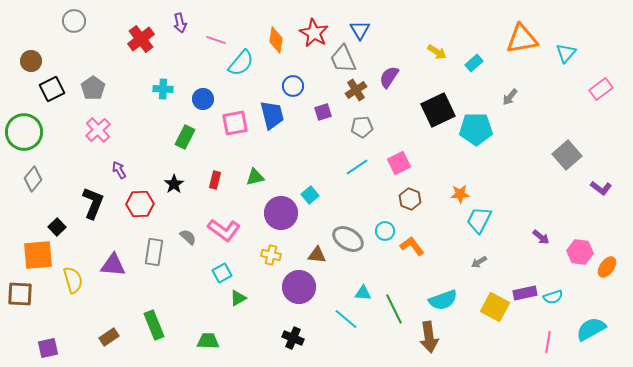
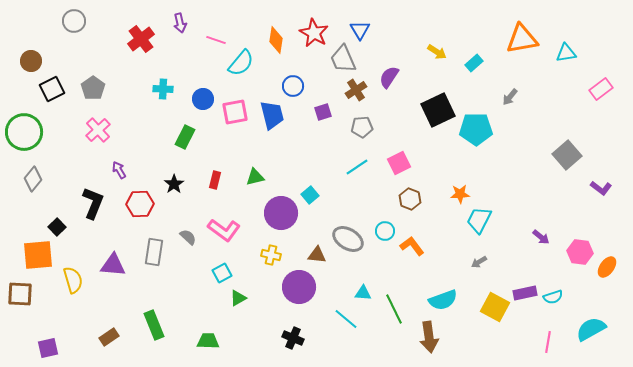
cyan triangle at (566, 53): rotated 40 degrees clockwise
pink square at (235, 123): moved 11 px up
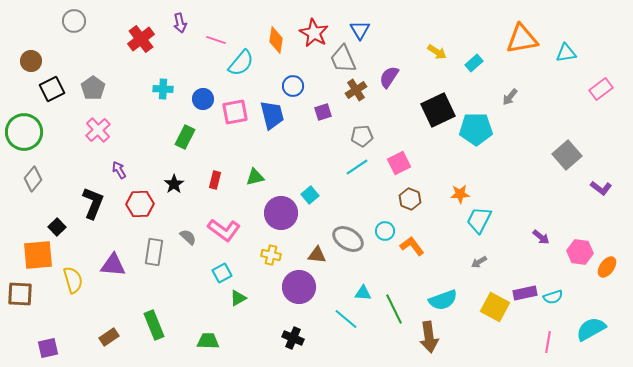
gray pentagon at (362, 127): moved 9 px down
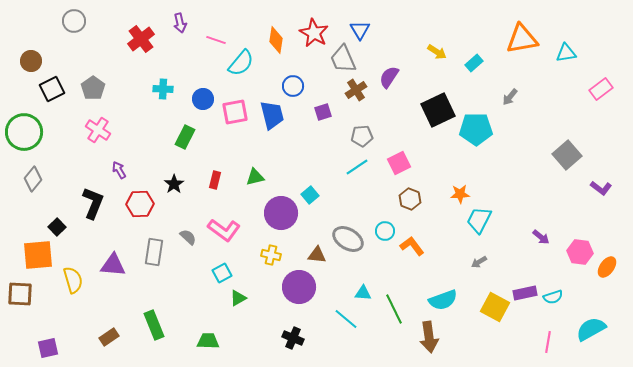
pink cross at (98, 130): rotated 15 degrees counterclockwise
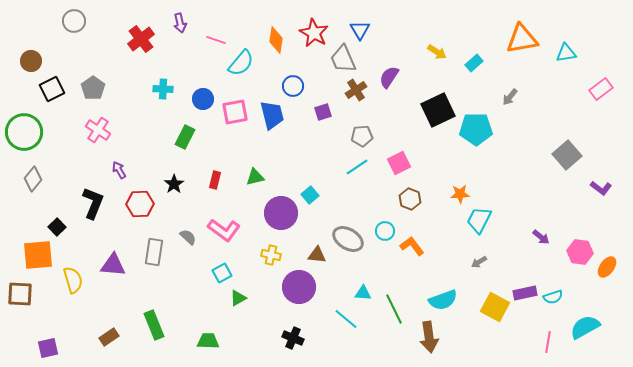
cyan semicircle at (591, 329): moved 6 px left, 2 px up
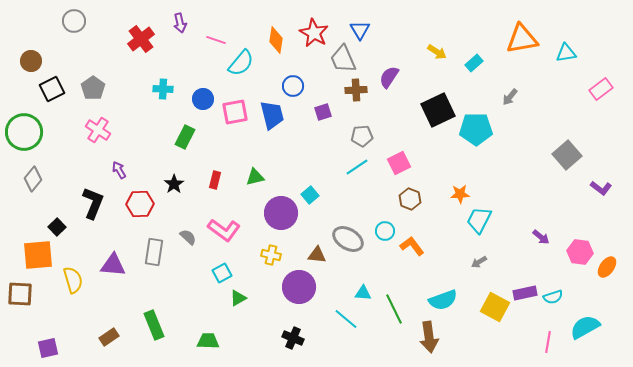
brown cross at (356, 90): rotated 30 degrees clockwise
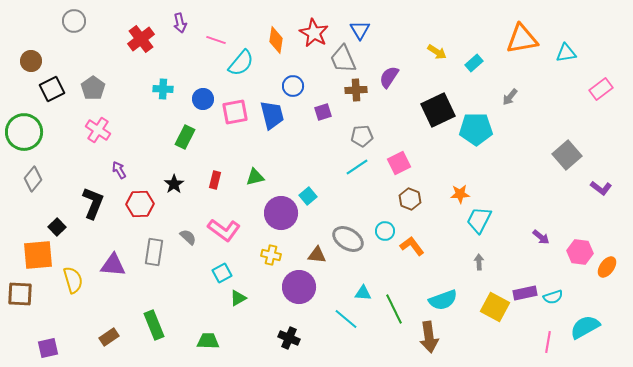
cyan square at (310, 195): moved 2 px left, 1 px down
gray arrow at (479, 262): rotated 119 degrees clockwise
black cross at (293, 338): moved 4 px left
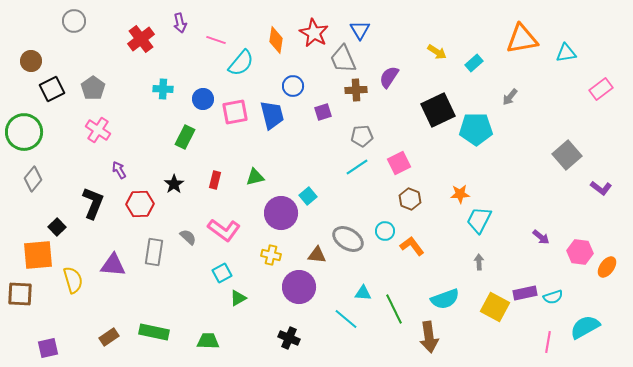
cyan semicircle at (443, 300): moved 2 px right, 1 px up
green rectangle at (154, 325): moved 7 px down; rotated 56 degrees counterclockwise
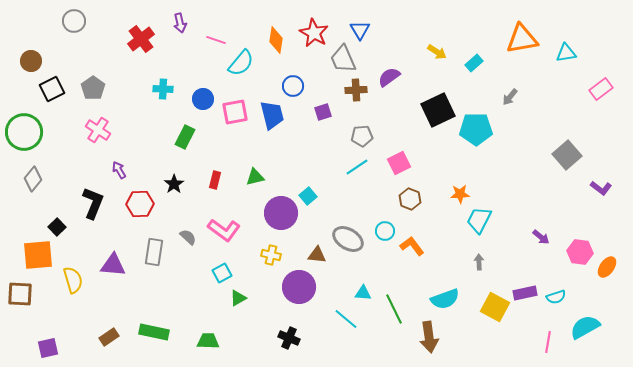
purple semicircle at (389, 77): rotated 20 degrees clockwise
cyan semicircle at (553, 297): moved 3 px right
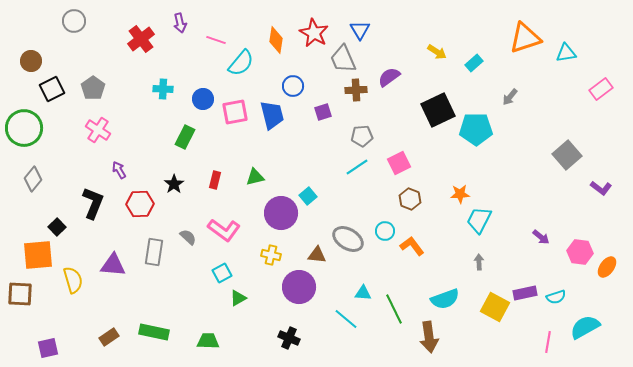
orange triangle at (522, 39): moved 3 px right, 1 px up; rotated 8 degrees counterclockwise
green circle at (24, 132): moved 4 px up
